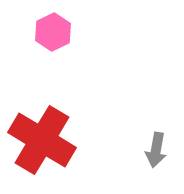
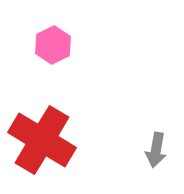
pink hexagon: moved 13 px down
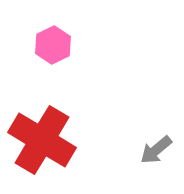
gray arrow: rotated 40 degrees clockwise
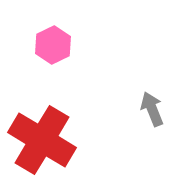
gray arrow: moved 4 px left, 41 px up; rotated 108 degrees clockwise
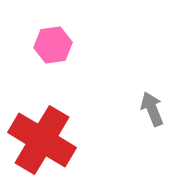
pink hexagon: rotated 18 degrees clockwise
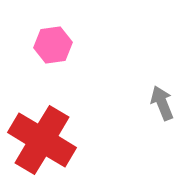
gray arrow: moved 10 px right, 6 px up
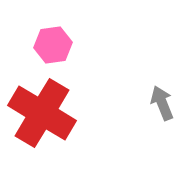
red cross: moved 27 px up
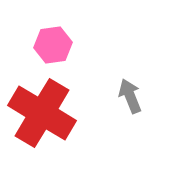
gray arrow: moved 32 px left, 7 px up
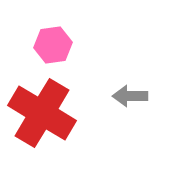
gray arrow: rotated 68 degrees counterclockwise
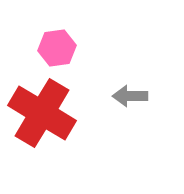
pink hexagon: moved 4 px right, 3 px down
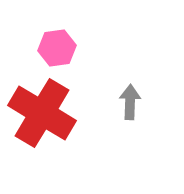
gray arrow: moved 6 px down; rotated 92 degrees clockwise
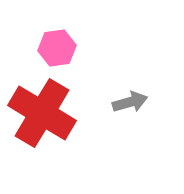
gray arrow: rotated 72 degrees clockwise
